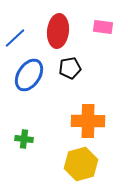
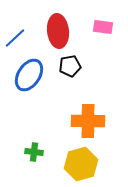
red ellipse: rotated 12 degrees counterclockwise
black pentagon: moved 2 px up
green cross: moved 10 px right, 13 px down
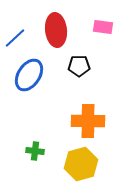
red ellipse: moved 2 px left, 1 px up
black pentagon: moved 9 px right; rotated 10 degrees clockwise
green cross: moved 1 px right, 1 px up
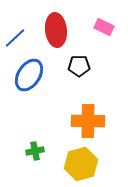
pink rectangle: moved 1 px right; rotated 18 degrees clockwise
green cross: rotated 18 degrees counterclockwise
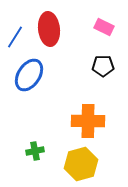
red ellipse: moved 7 px left, 1 px up
blue line: moved 1 px up; rotated 15 degrees counterclockwise
black pentagon: moved 24 px right
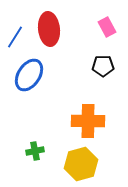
pink rectangle: moved 3 px right; rotated 36 degrees clockwise
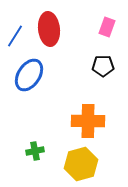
pink rectangle: rotated 48 degrees clockwise
blue line: moved 1 px up
